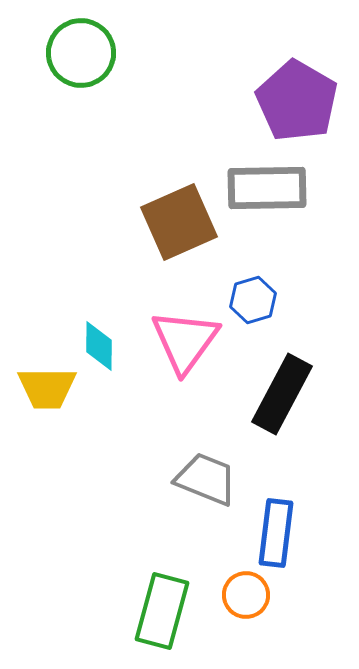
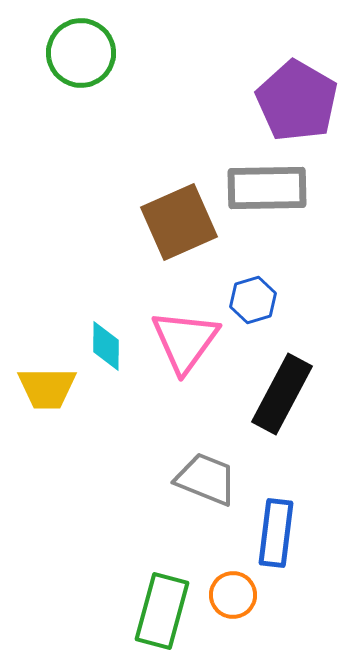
cyan diamond: moved 7 px right
orange circle: moved 13 px left
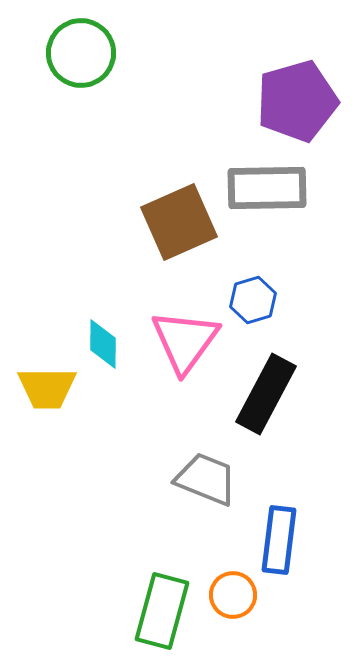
purple pentagon: rotated 26 degrees clockwise
cyan diamond: moved 3 px left, 2 px up
black rectangle: moved 16 px left
blue rectangle: moved 3 px right, 7 px down
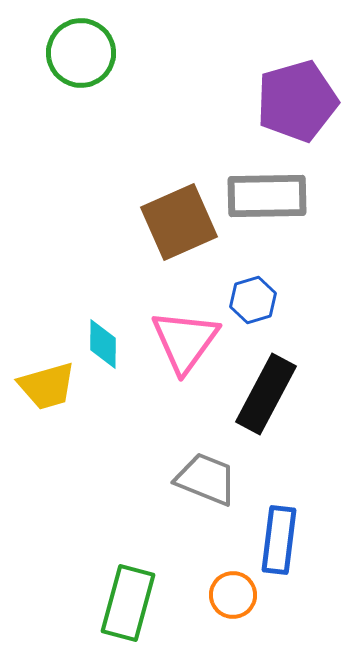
gray rectangle: moved 8 px down
yellow trapezoid: moved 2 px up; rotated 16 degrees counterclockwise
green rectangle: moved 34 px left, 8 px up
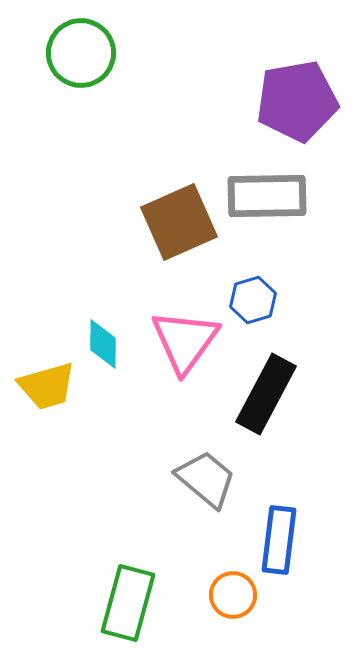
purple pentagon: rotated 6 degrees clockwise
gray trapezoid: rotated 18 degrees clockwise
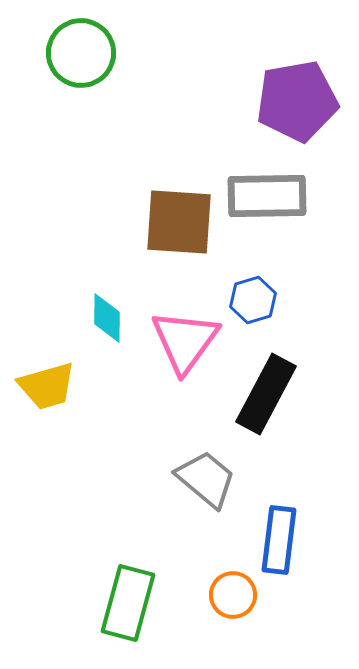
brown square: rotated 28 degrees clockwise
cyan diamond: moved 4 px right, 26 px up
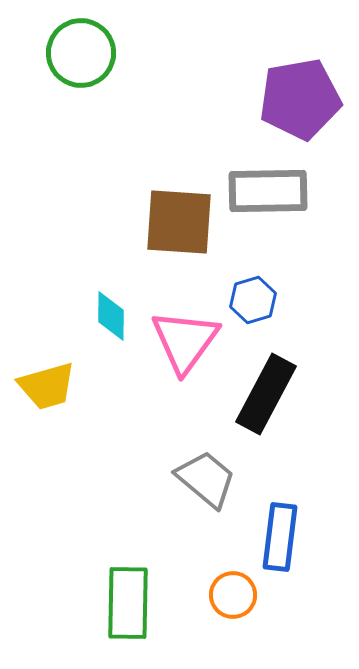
purple pentagon: moved 3 px right, 2 px up
gray rectangle: moved 1 px right, 5 px up
cyan diamond: moved 4 px right, 2 px up
blue rectangle: moved 1 px right, 3 px up
green rectangle: rotated 14 degrees counterclockwise
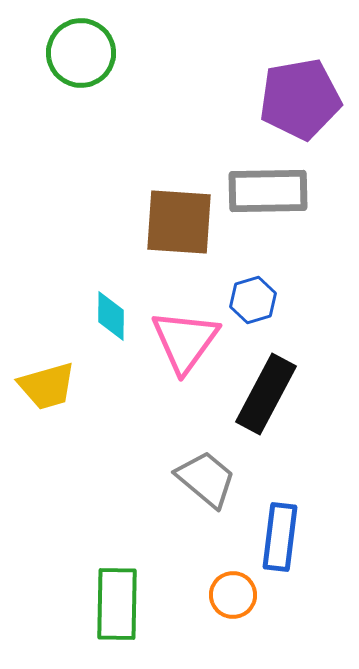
green rectangle: moved 11 px left, 1 px down
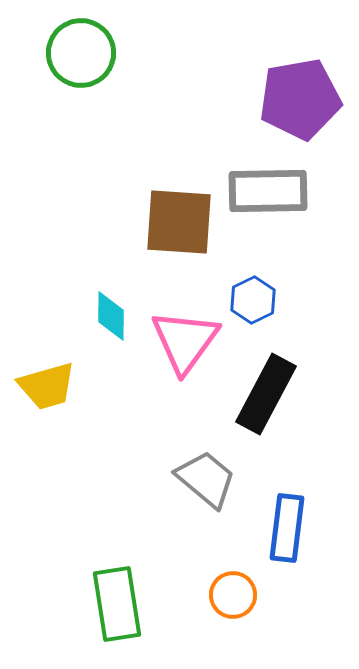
blue hexagon: rotated 9 degrees counterclockwise
blue rectangle: moved 7 px right, 9 px up
green rectangle: rotated 10 degrees counterclockwise
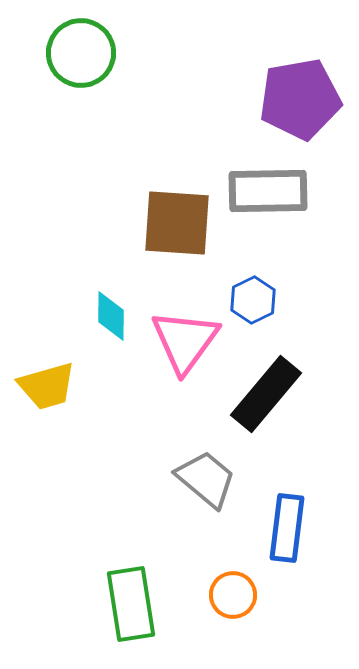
brown square: moved 2 px left, 1 px down
black rectangle: rotated 12 degrees clockwise
green rectangle: moved 14 px right
